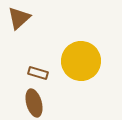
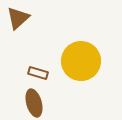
brown triangle: moved 1 px left
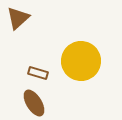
brown ellipse: rotated 16 degrees counterclockwise
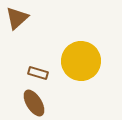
brown triangle: moved 1 px left
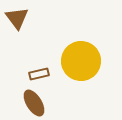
brown triangle: rotated 25 degrees counterclockwise
brown rectangle: moved 1 px right, 1 px down; rotated 30 degrees counterclockwise
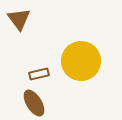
brown triangle: moved 2 px right, 1 px down
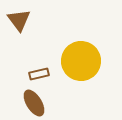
brown triangle: moved 1 px down
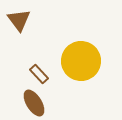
brown rectangle: rotated 60 degrees clockwise
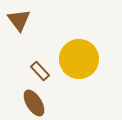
yellow circle: moved 2 px left, 2 px up
brown rectangle: moved 1 px right, 3 px up
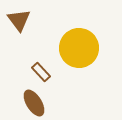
yellow circle: moved 11 px up
brown rectangle: moved 1 px right, 1 px down
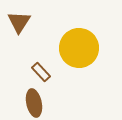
brown triangle: moved 2 px down; rotated 10 degrees clockwise
brown ellipse: rotated 20 degrees clockwise
